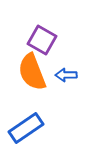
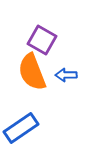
blue rectangle: moved 5 px left
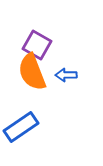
purple square: moved 5 px left, 5 px down
blue rectangle: moved 1 px up
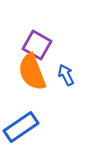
blue arrow: rotated 65 degrees clockwise
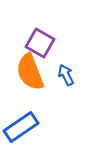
purple square: moved 3 px right, 2 px up
orange semicircle: moved 2 px left
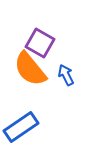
orange semicircle: moved 3 px up; rotated 18 degrees counterclockwise
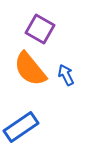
purple square: moved 14 px up
